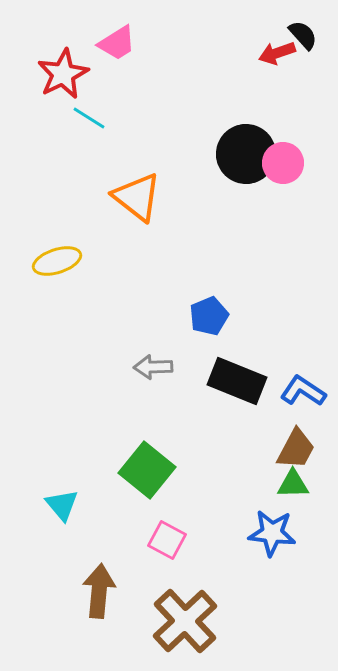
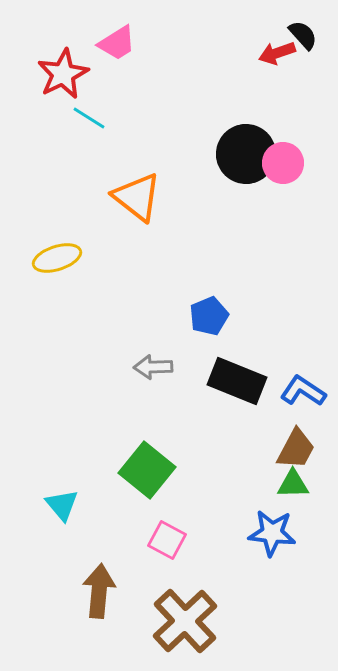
yellow ellipse: moved 3 px up
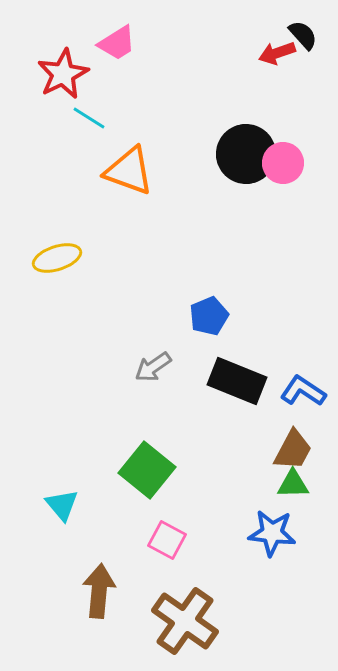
orange triangle: moved 8 px left, 26 px up; rotated 18 degrees counterclockwise
gray arrow: rotated 33 degrees counterclockwise
brown trapezoid: moved 3 px left, 1 px down
brown cross: rotated 12 degrees counterclockwise
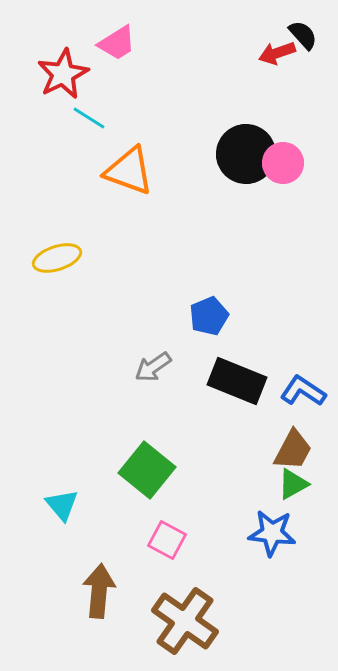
green triangle: rotated 28 degrees counterclockwise
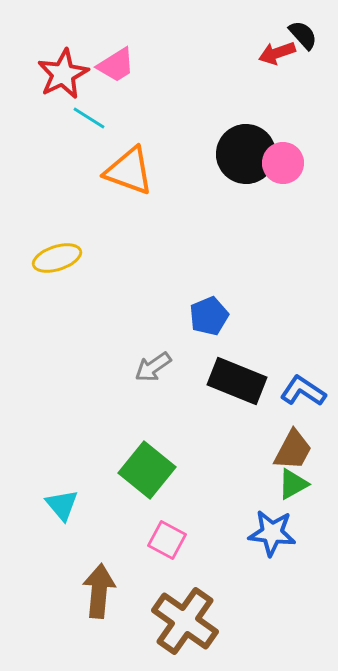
pink trapezoid: moved 1 px left, 22 px down
